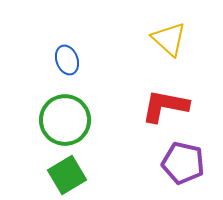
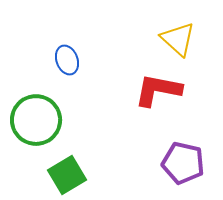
yellow triangle: moved 9 px right
red L-shape: moved 7 px left, 16 px up
green circle: moved 29 px left
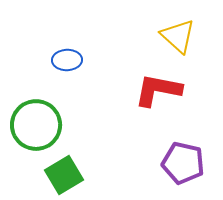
yellow triangle: moved 3 px up
blue ellipse: rotated 72 degrees counterclockwise
green circle: moved 5 px down
green square: moved 3 px left
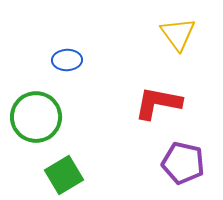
yellow triangle: moved 2 px up; rotated 12 degrees clockwise
red L-shape: moved 13 px down
green circle: moved 8 px up
